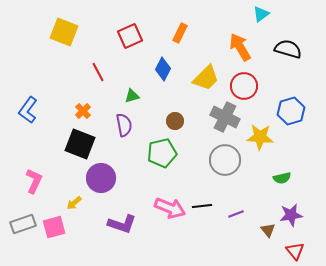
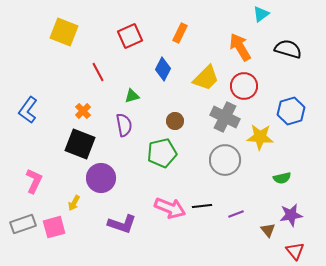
yellow arrow: rotated 21 degrees counterclockwise
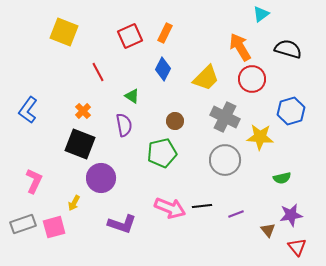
orange rectangle: moved 15 px left
red circle: moved 8 px right, 7 px up
green triangle: rotated 49 degrees clockwise
red triangle: moved 2 px right, 4 px up
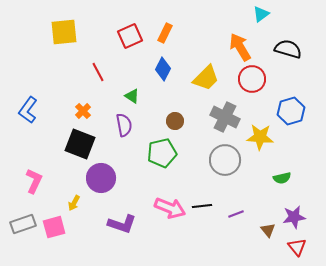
yellow square: rotated 28 degrees counterclockwise
purple star: moved 3 px right, 2 px down
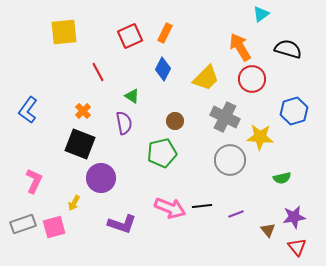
blue hexagon: moved 3 px right
purple semicircle: moved 2 px up
gray circle: moved 5 px right
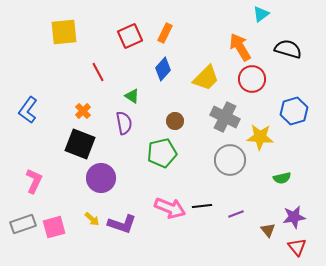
blue diamond: rotated 15 degrees clockwise
yellow arrow: moved 18 px right, 16 px down; rotated 77 degrees counterclockwise
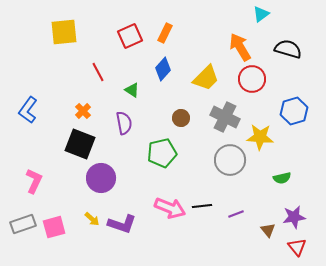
green triangle: moved 6 px up
brown circle: moved 6 px right, 3 px up
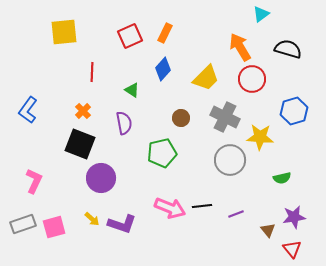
red line: moved 6 px left; rotated 30 degrees clockwise
red triangle: moved 5 px left, 2 px down
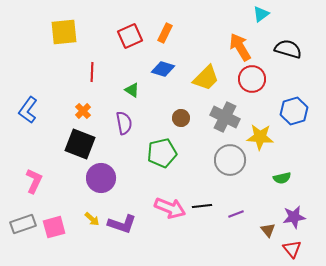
blue diamond: rotated 65 degrees clockwise
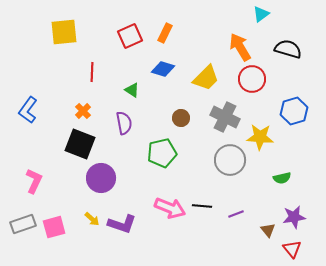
black line: rotated 12 degrees clockwise
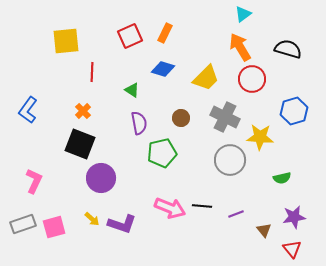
cyan triangle: moved 18 px left
yellow square: moved 2 px right, 9 px down
purple semicircle: moved 15 px right
brown triangle: moved 4 px left
